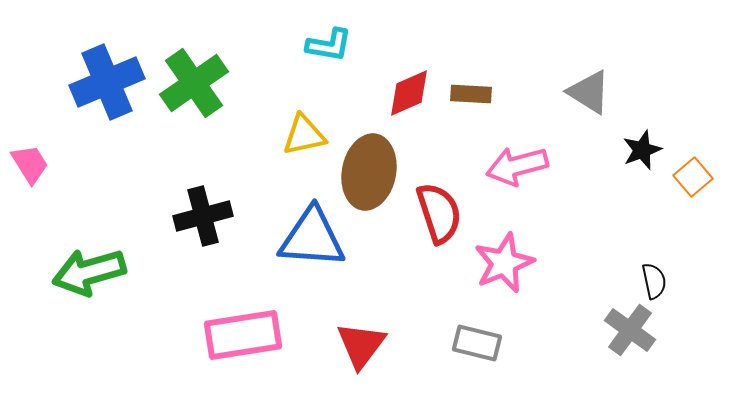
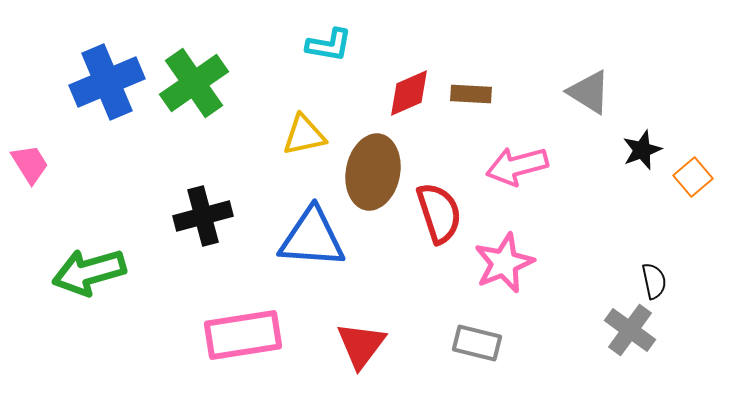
brown ellipse: moved 4 px right
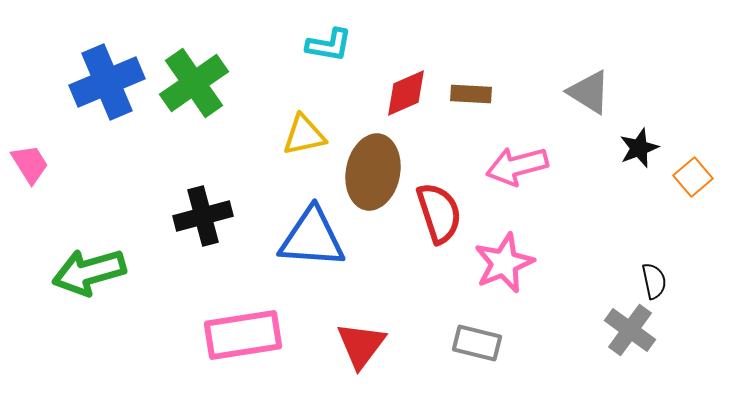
red diamond: moved 3 px left
black star: moved 3 px left, 2 px up
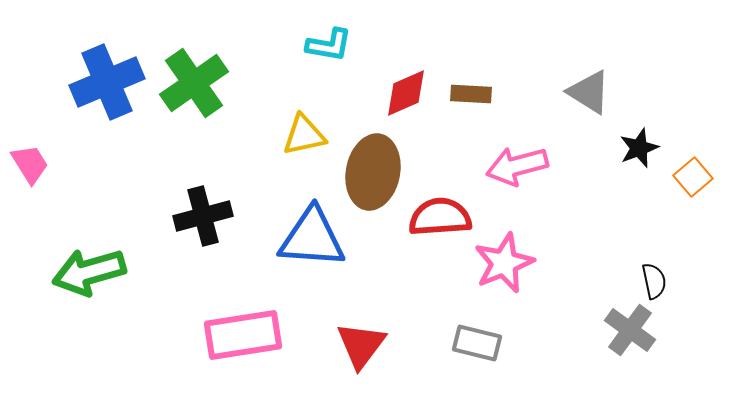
red semicircle: moved 1 px right, 4 px down; rotated 76 degrees counterclockwise
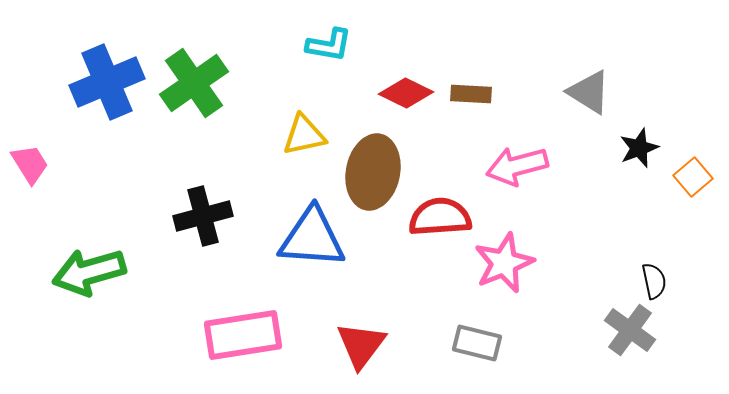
red diamond: rotated 50 degrees clockwise
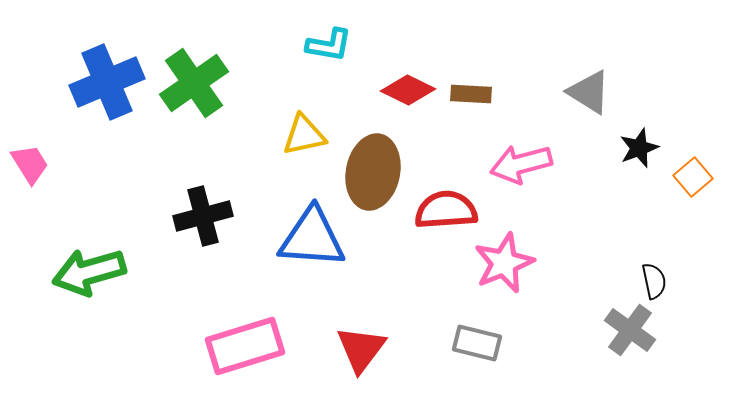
red diamond: moved 2 px right, 3 px up
pink arrow: moved 4 px right, 2 px up
red semicircle: moved 6 px right, 7 px up
pink rectangle: moved 2 px right, 11 px down; rotated 8 degrees counterclockwise
red triangle: moved 4 px down
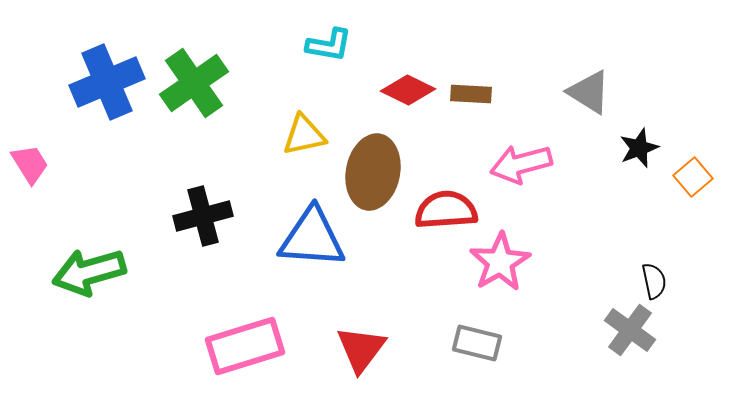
pink star: moved 4 px left, 1 px up; rotated 8 degrees counterclockwise
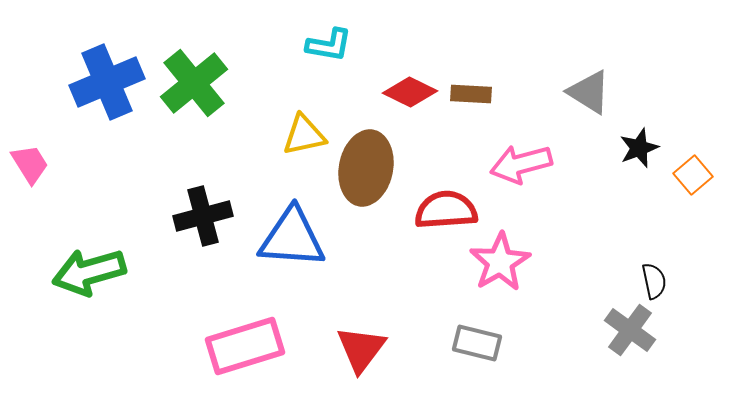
green cross: rotated 4 degrees counterclockwise
red diamond: moved 2 px right, 2 px down
brown ellipse: moved 7 px left, 4 px up
orange square: moved 2 px up
blue triangle: moved 20 px left
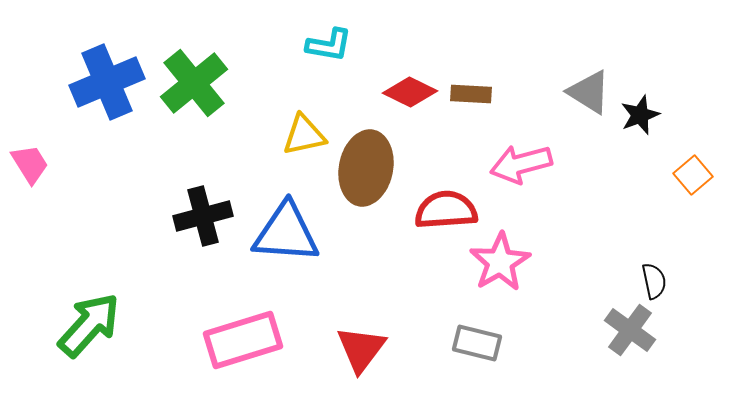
black star: moved 1 px right, 33 px up
blue triangle: moved 6 px left, 5 px up
green arrow: moved 53 px down; rotated 148 degrees clockwise
pink rectangle: moved 2 px left, 6 px up
